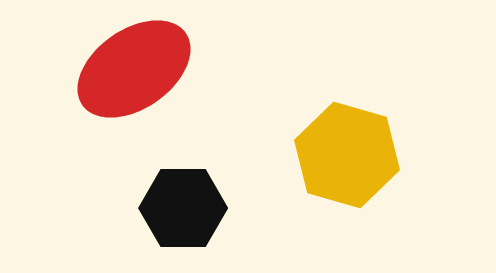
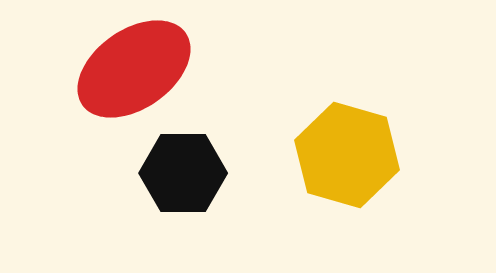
black hexagon: moved 35 px up
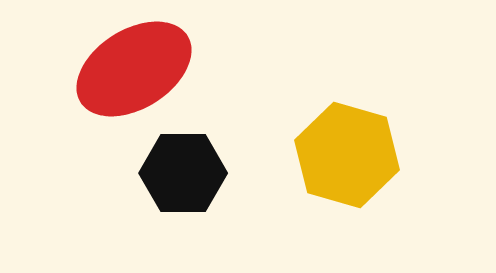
red ellipse: rotated 3 degrees clockwise
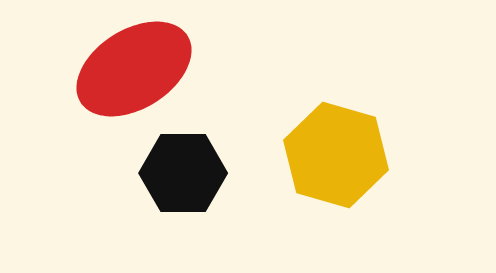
yellow hexagon: moved 11 px left
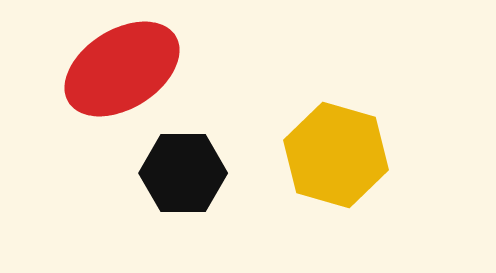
red ellipse: moved 12 px left
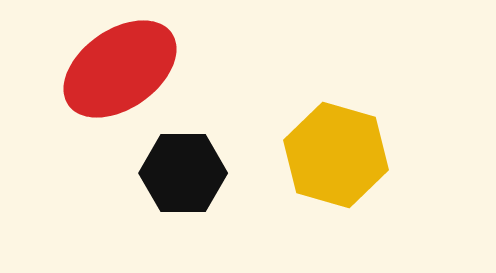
red ellipse: moved 2 px left; rotated 3 degrees counterclockwise
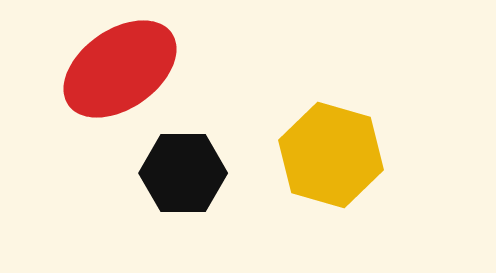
yellow hexagon: moved 5 px left
